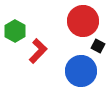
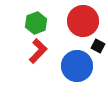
green hexagon: moved 21 px right, 8 px up; rotated 10 degrees clockwise
blue circle: moved 4 px left, 5 px up
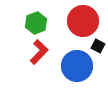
red L-shape: moved 1 px right, 1 px down
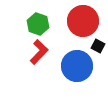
green hexagon: moved 2 px right, 1 px down; rotated 20 degrees counterclockwise
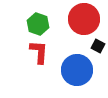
red circle: moved 1 px right, 2 px up
red L-shape: rotated 40 degrees counterclockwise
blue circle: moved 4 px down
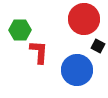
green hexagon: moved 18 px left, 6 px down; rotated 20 degrees counterclockwise
